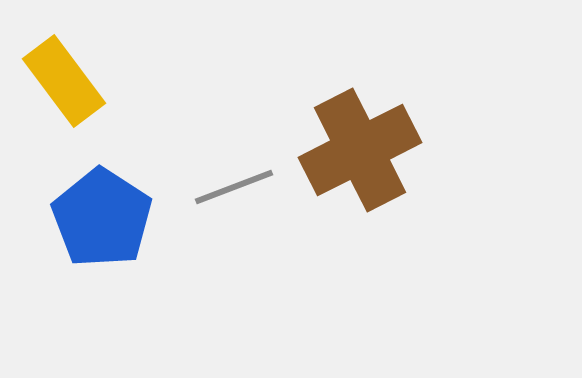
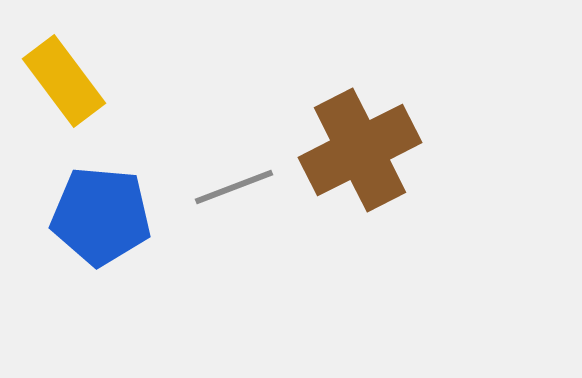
blue pentagon: moved 1 px left, 2 px up; rotated 28 degrees counterclockwise
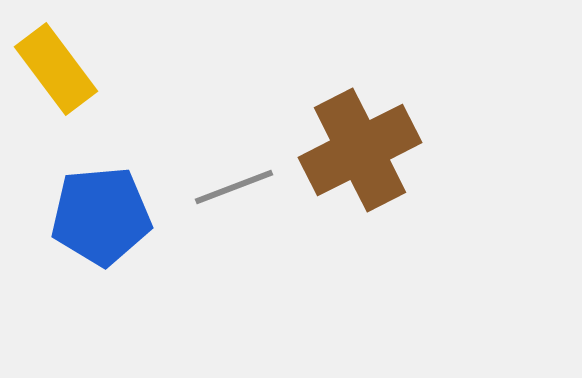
yellow rectangle: moved 8 px left, 12 px up
blue pentagon: rotated 10 degrees counterclockwise
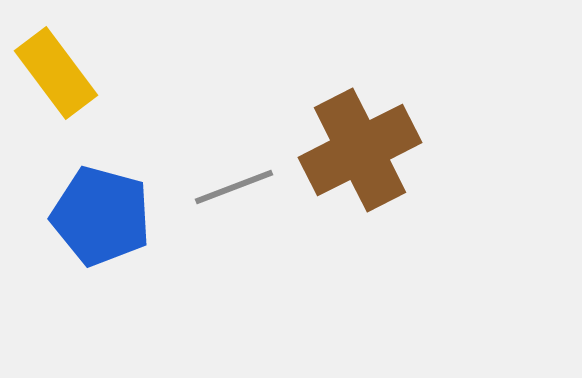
yellow rectangle: moved 4 px down
blue pentagon: rotated 20 degrees clockwise
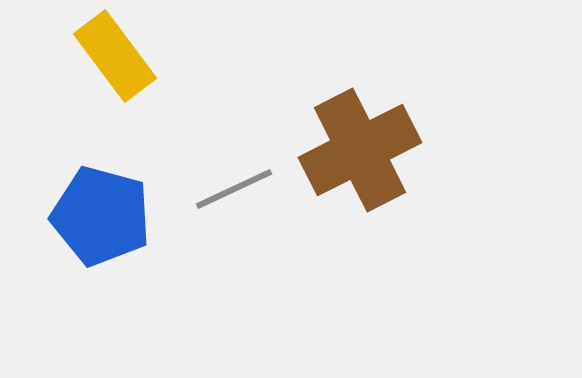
yellow rectangle: moved 59 px right, 17 px up
gray line: moved 2 px down; rotated 4 degrees counterclockwise
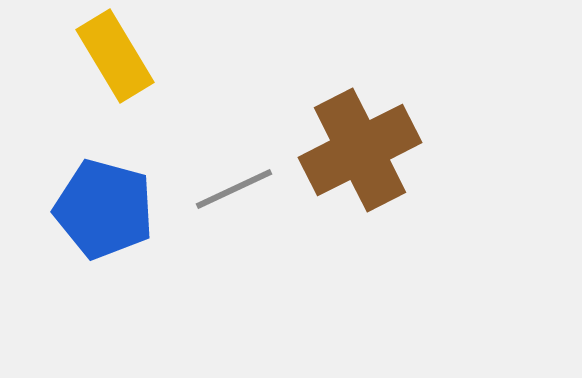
yellow rectangle: rotated 6 degrees clockwise
blue pentagon: moved 3 px right, 7 px up
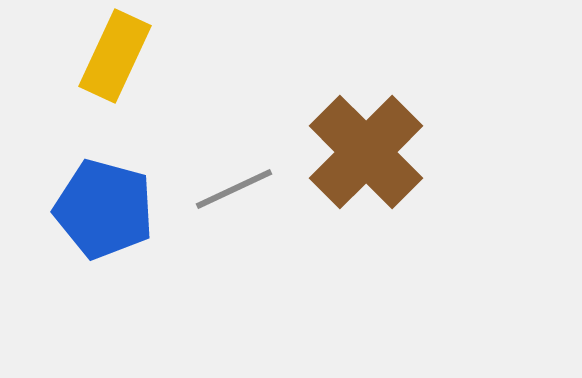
yellow rectangle: rotated 56 degrees clockwise
brown cross: moved 6 px right, 2 px down; rotated 18 degrees counterclockwise
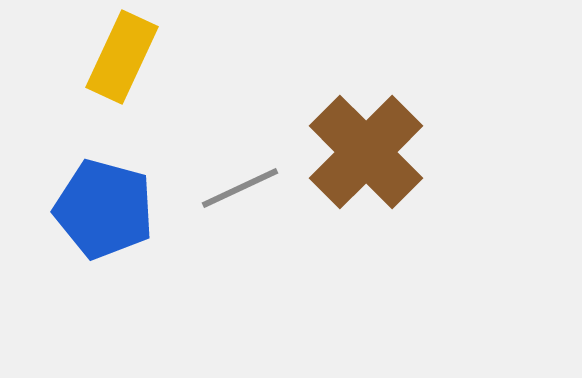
yellow rectangle: moved 7 px right, 1 px down
gray line: moved 6 px right, 1 px up
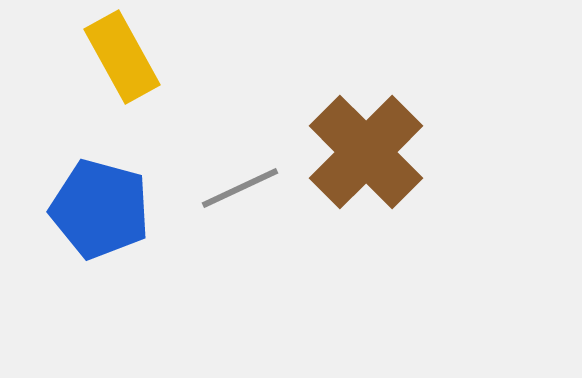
yellow rectangle: rotated 54 degrees counterclockwise
blue pentagon: moved 4 px left
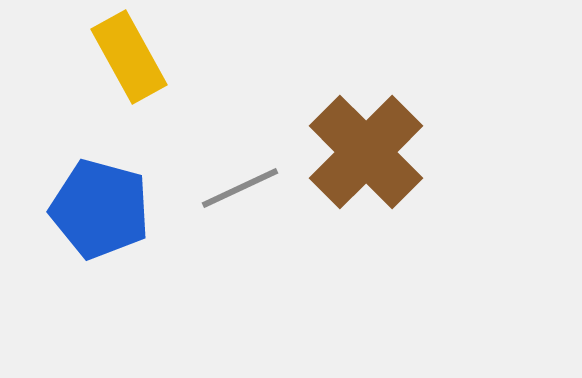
yellow rectangle: moved 7 px right
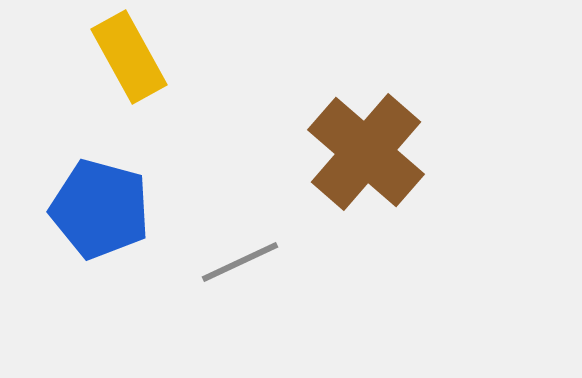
brown cross: rotated 4 degrees counterclockwise
gray line: moved 74 px down
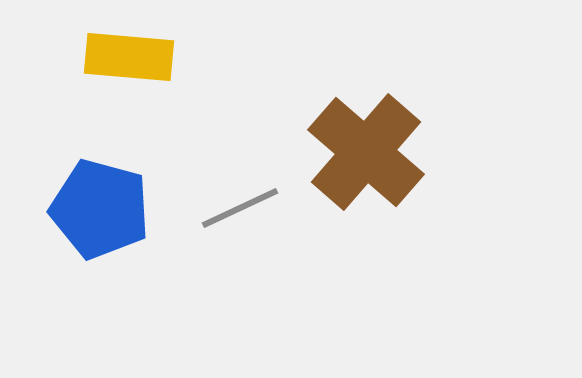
yellow rectangle: rotated 56 degrees counterclockwise
gray line: moved 54 px up
